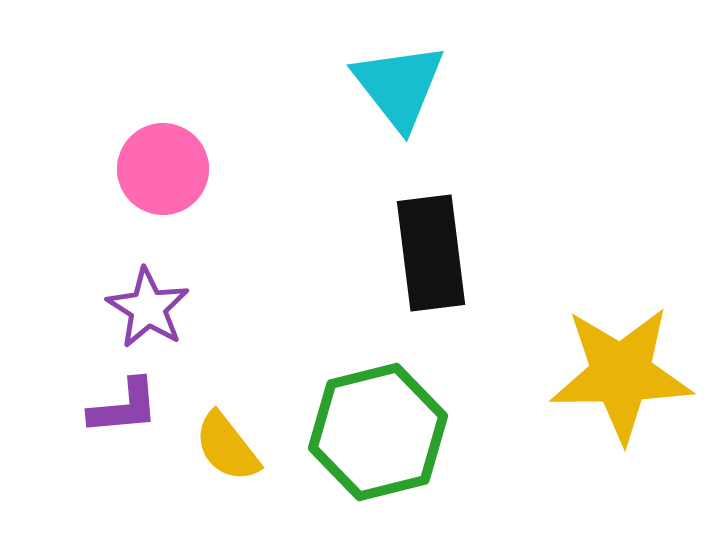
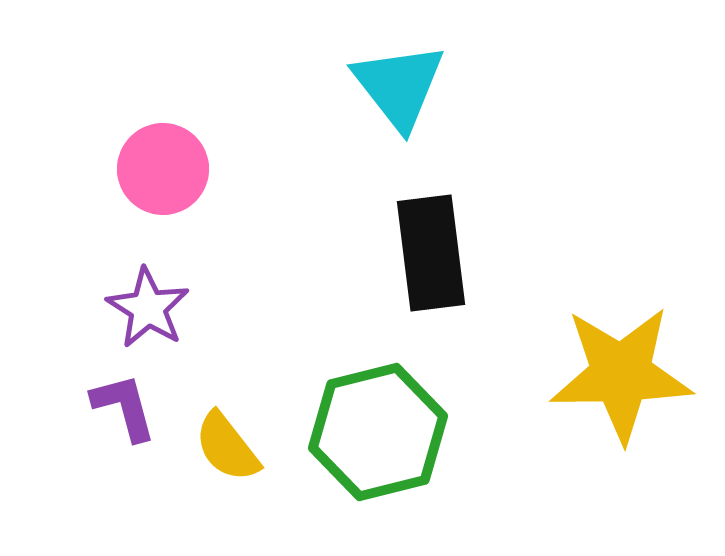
purple L-shape: rotated 100 degrees counterclockwise
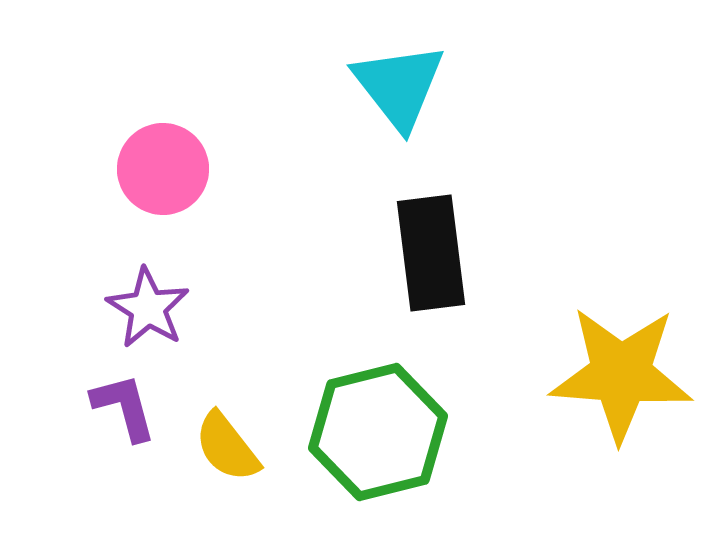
yellow star: rotated 5 degrees clockwise
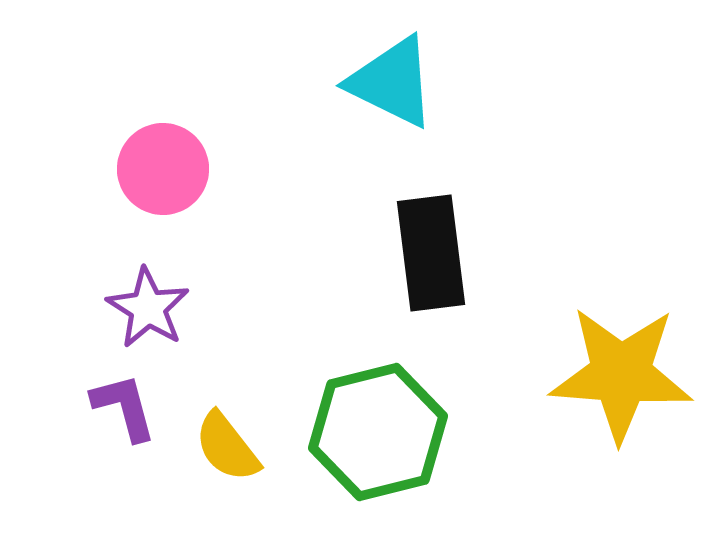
cyan triangle: moved 7 px left, 4 px up; rotated 26 degrees counterclockwise
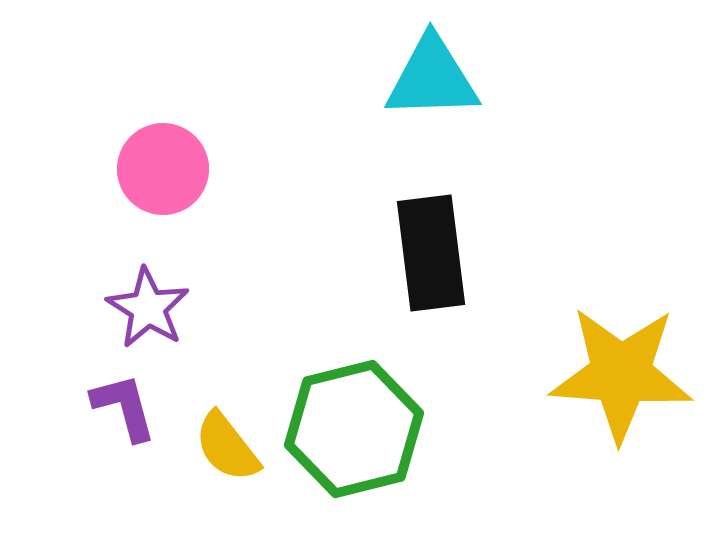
cyan triangle: moved 40 px right, 4 px up; rotated 28 degrees counterclockwise
green hexagon: moved 24 px left, 3 px up
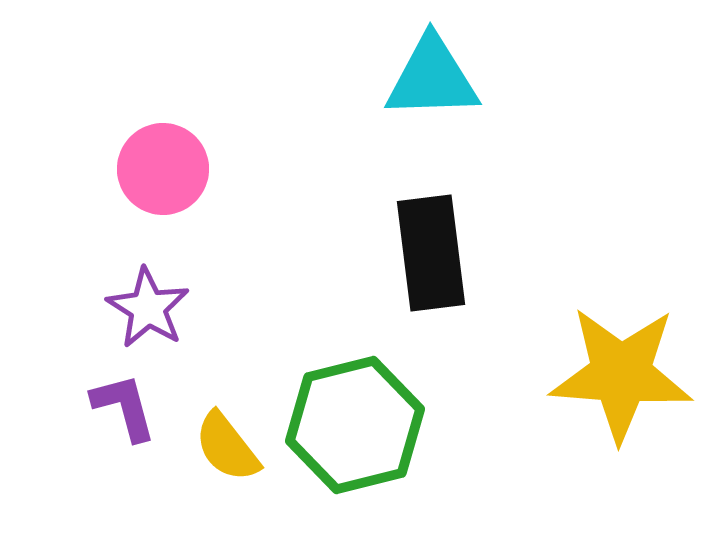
green hexagon: moved 1 px right, 4 px up
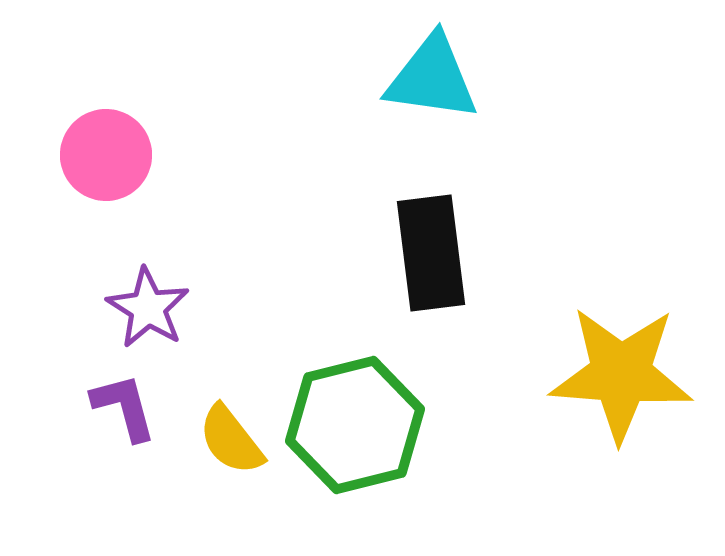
cyan triangle: rotated 10 degrees clockwise
pink circle: moved 57 px left, 14 px up
yellow semicircle: moved 4 px right, 7 px up
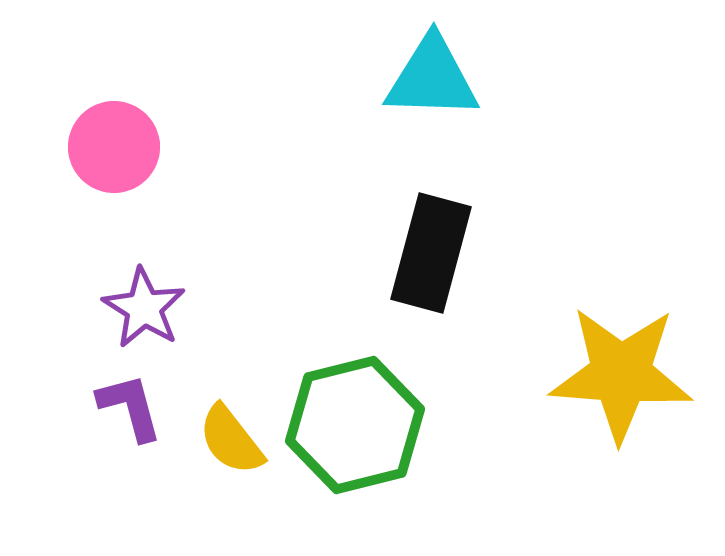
cyan triangle: rotated 6 degrees counterclockwise
pink circle: moved 8 px right, 8 px up
black rectangle: rotated 22 degrees clockwise
purple star: moved 4 px left
purple L-shape: moved 6 px right
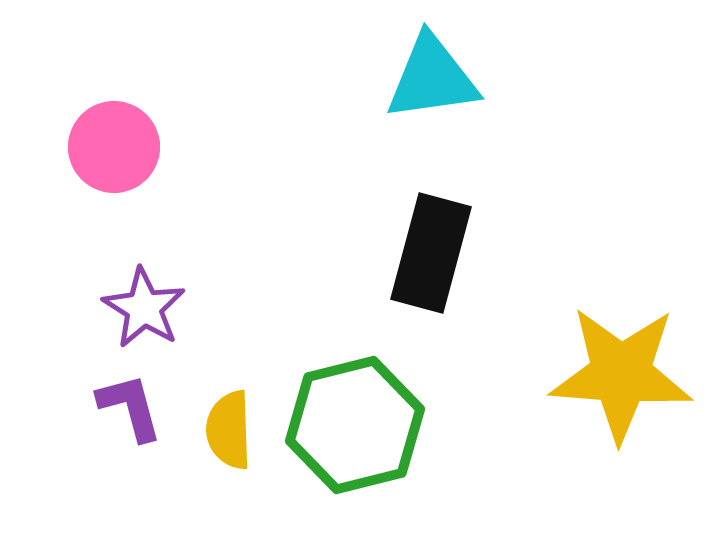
cyan triangle: rotated 10 degrees counterclockwise
yellow semicircle: moved 2 px left, 10 px up; rotated 36 degrees clockwise
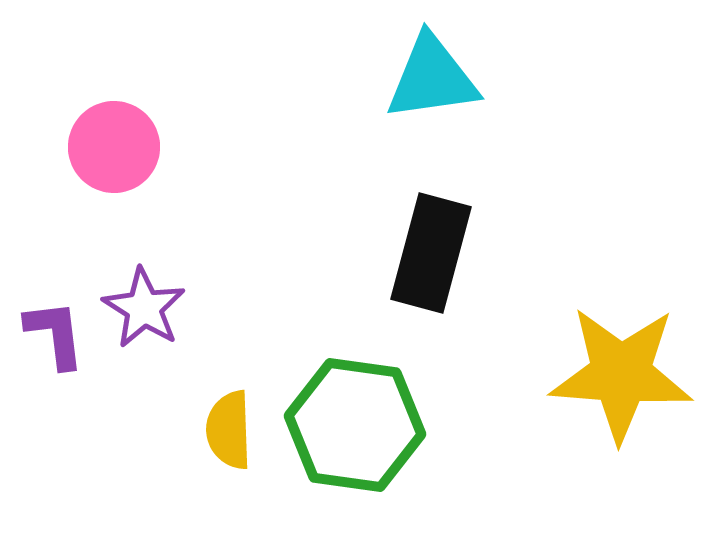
purple L-shape: moved 75 px left, 73 px up; rotated 8 degrees clockwise
green hexagon: rotated 22 degrees clockwise
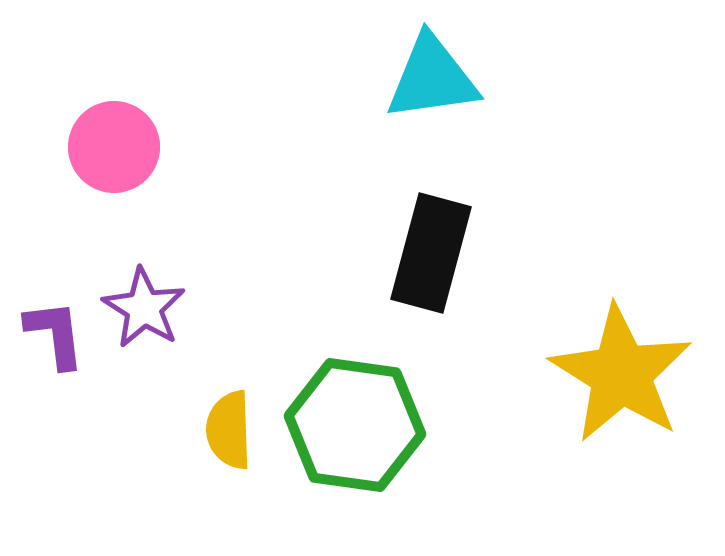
yellow star: rotated 28 degrees clockwise
